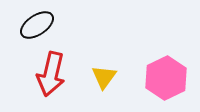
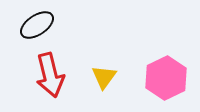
red arrow: moved 1 px left, 1 px down; rotated 27 degrees counterclockwise
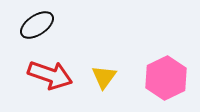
red arrow: rotated 57 degrees counterclockwise
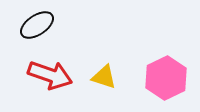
yellow triangle: rotated 48 degrees counterclockwise
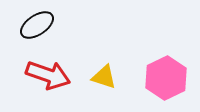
red arrow: moved 2 px left
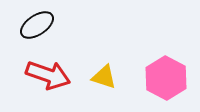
pink hexagon: rotated 6 degrees counterclockwise
